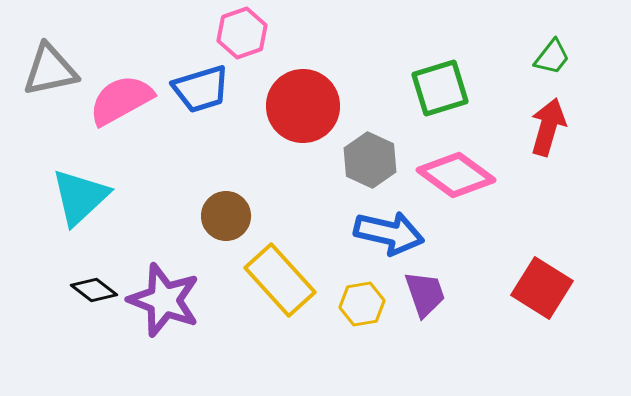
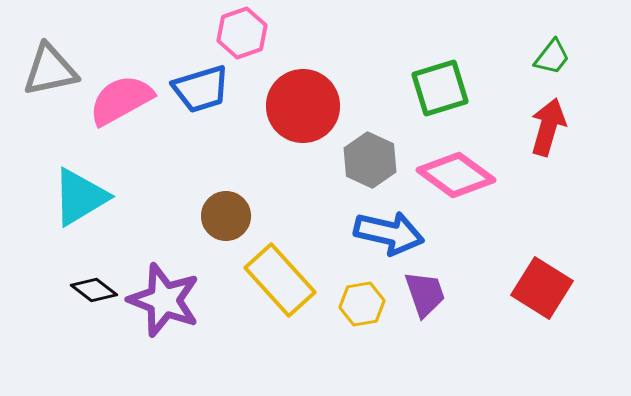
cyan triangle: rotated 12 degrees clockwise
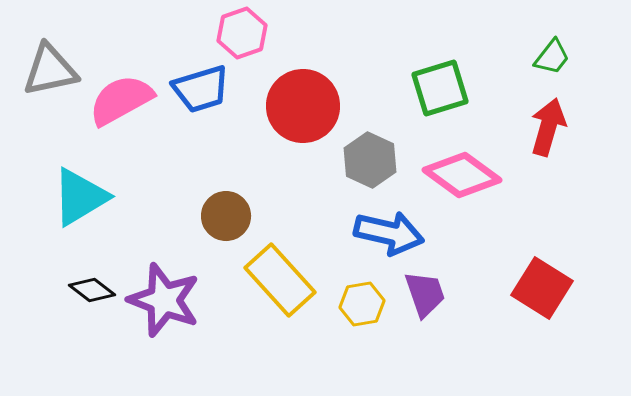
pink diamond: moved 6 px right
black diamond: moved 2 px left
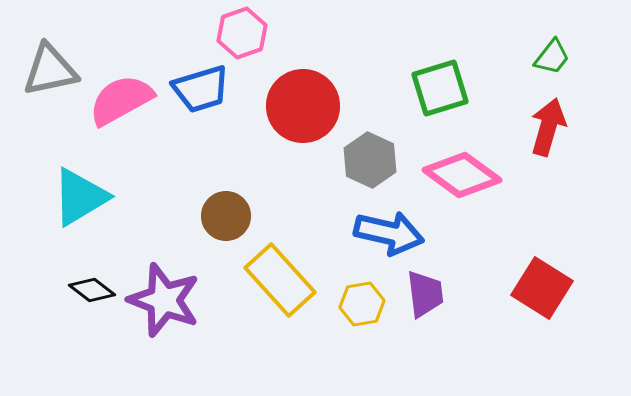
purple trapezoid: rotated 12 degrees clockwise
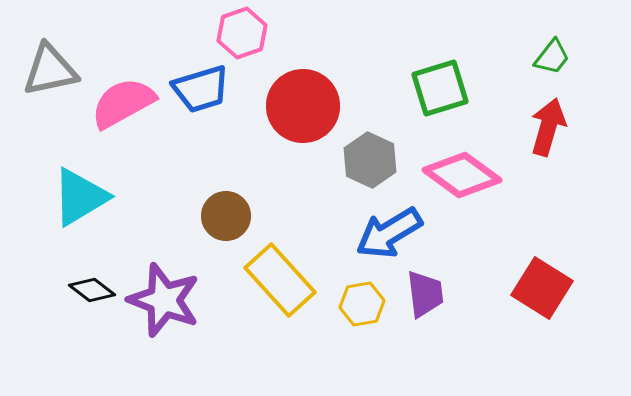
pink semicircle: moved 2 px right, 3 px down
blue arrow: rotated 136 degrees clockwise
